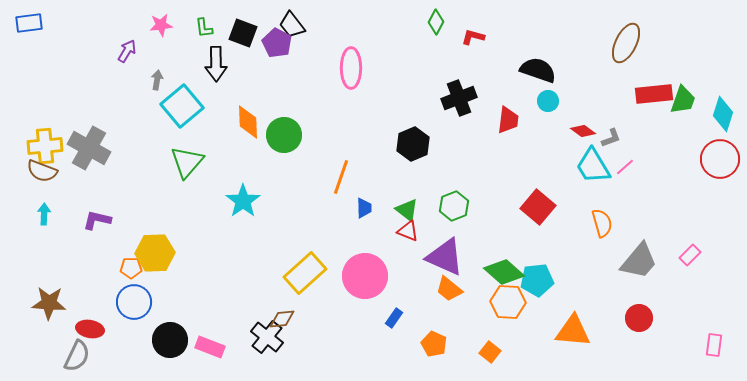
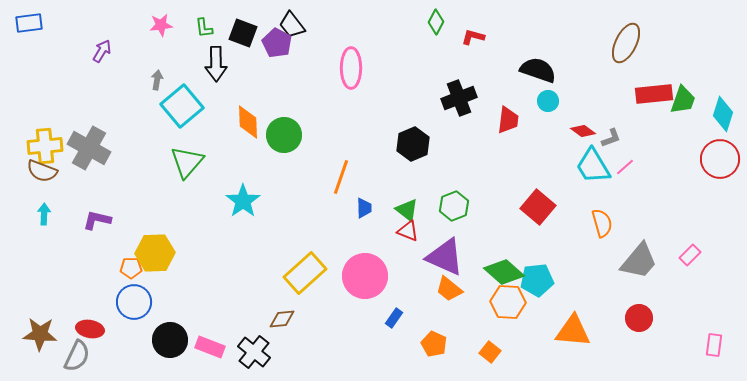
purple arrow at (127, 51): moved 25 px left
brown star at (49, 303): moved 9 px left, 31 px down
black cross at (267, 337): moved 13 px left, 15 px down
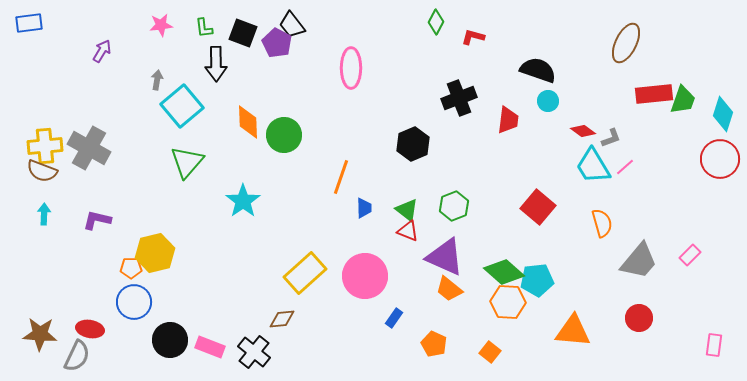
yellow hexagon at (155, 253): rotated 12 degrees counterclockwise
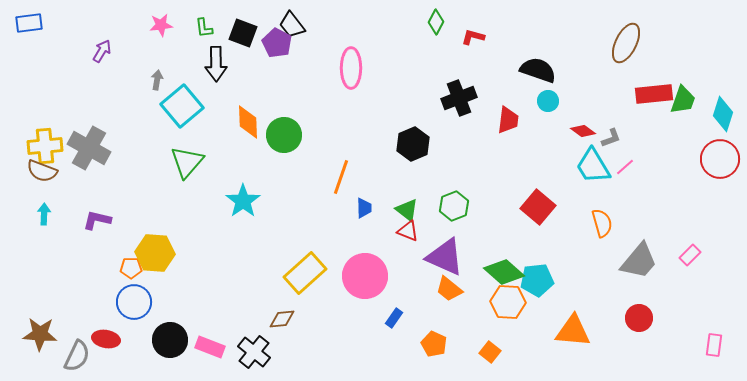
yellow hexagon at (155, 253): rotated 18 degrees clockwise
red ellipse at (90, 329): moved 16 px right, 10 px down
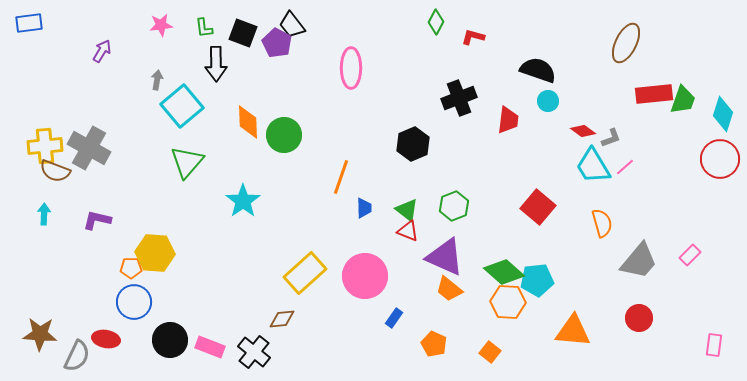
brown semicircle at (42, 171): moved 13 px right
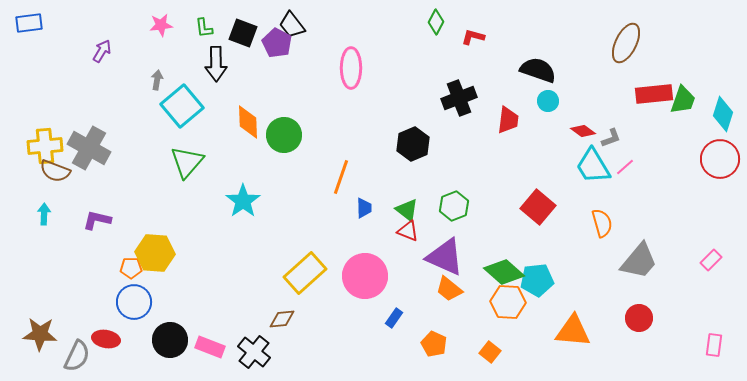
pink rectangle at (690, 255): moved 21 px right, 5 px down
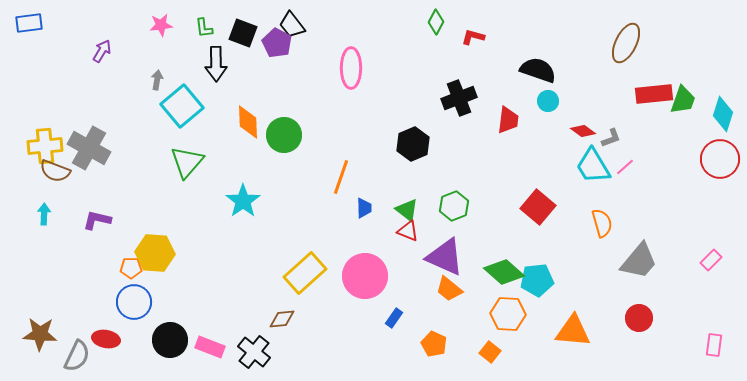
orange hexagon at (508, 302): moved 12 px down
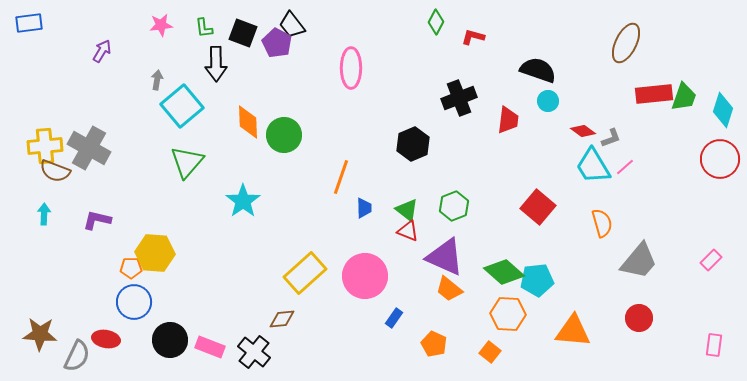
green trapezoid at (683, 100): moved 1 px right, 3 px up
cyan diamond at (723, 114): moved 4 px up
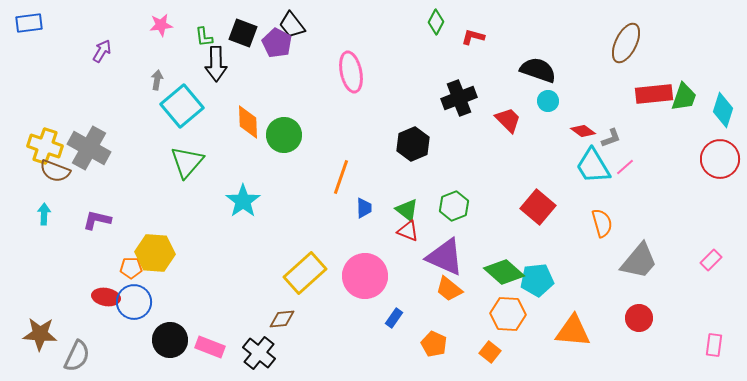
green L-shape at (204, 28): moved 9 px down
pink ellipse at (351, 68): moved 4 px down; rotated 12 degrees counterclockwise
red trapezoid at (508, 120): rotated 52 degrees counterclockwise
yellow cross at (45, 146): rotated 24 degrees clockwise
red ellipse at (106, 339): moved 42 px up
black cross at (254, 352): moved 5 px right, 1 px down
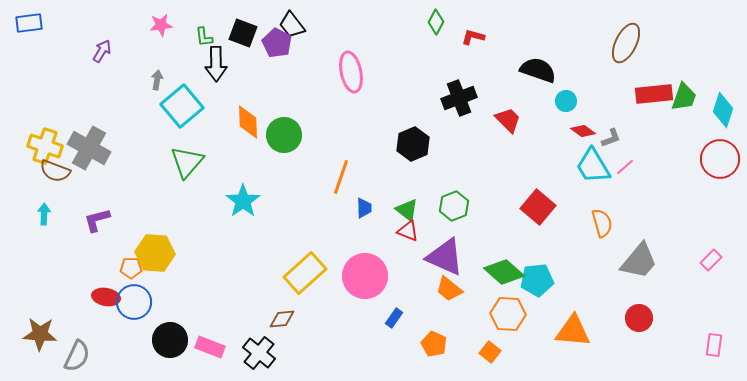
cyan circle at (548, 101): moved 18 px right
purple L-shape at (97, 220): rotated 28 degrees counterclockwise
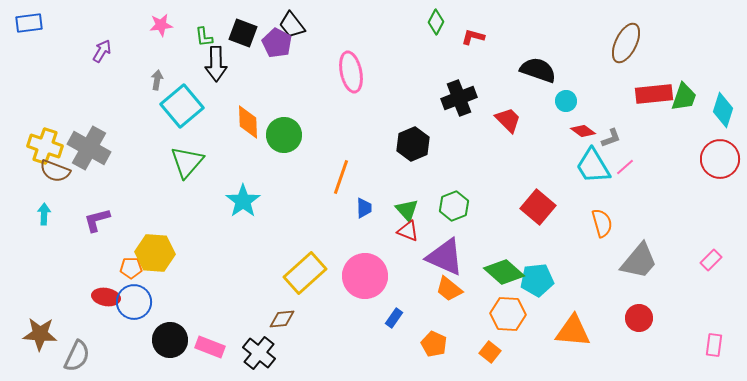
green triangle at (407, 210): rotated 10 degrees clockwise
